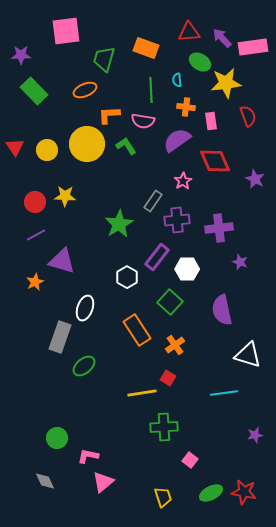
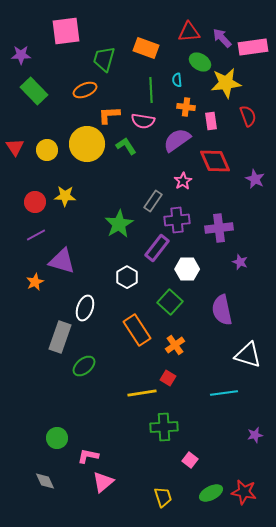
purple rectangle at (157, 257): moved 9 px up
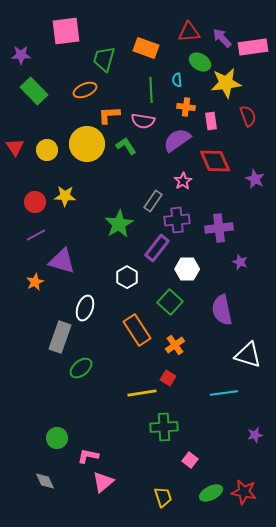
green ellipse at (84, 366): moved 3 px left, 2 px down
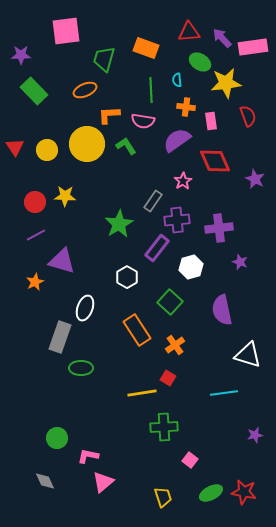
white hexagon at (187, 269): moved 4 px right, 2 px up; rotated 15 degrees counterclockwise
green ellipse at (81, 368): rotated 40 degrees clockwise
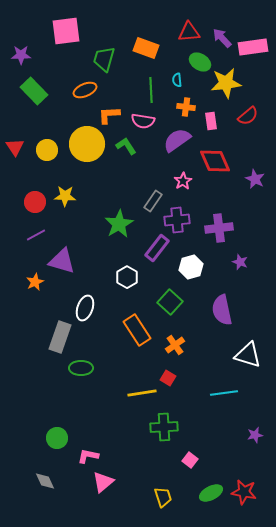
red semicircle at (248, 116): rotated 70 degrees clockwise
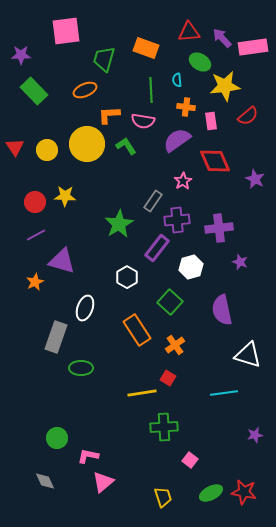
yellow star at (226, 83): moved 1 px left, 3 px down
gray rectangle at (60, 337): moved 4 px left
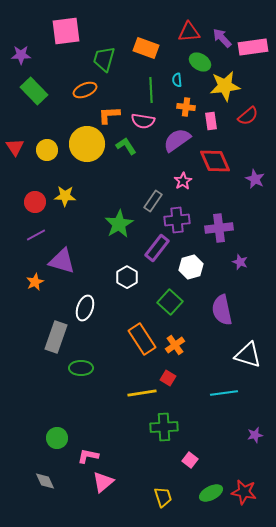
orange rectangle at (137, 330): moved 5 px right, 9 px down
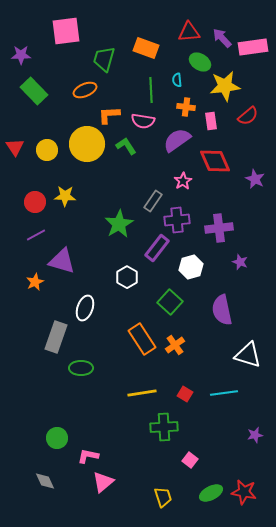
red square at (168, 378): moved 17 px right, 16 px down
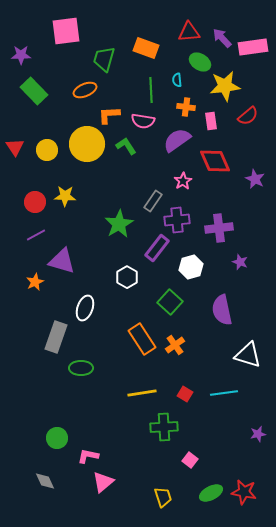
purple star at (255, 435): moved 3 px right, 1 px up
